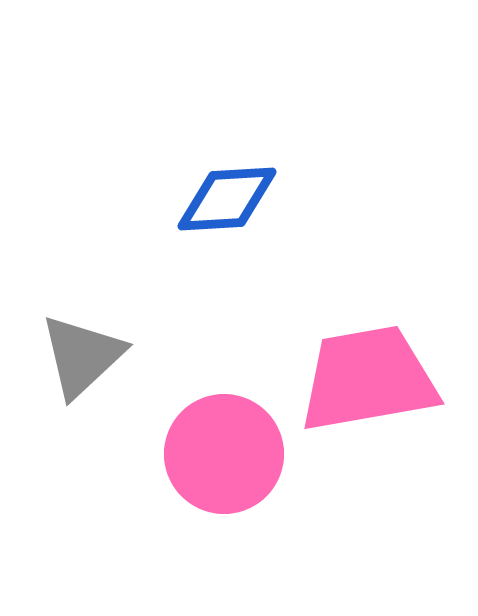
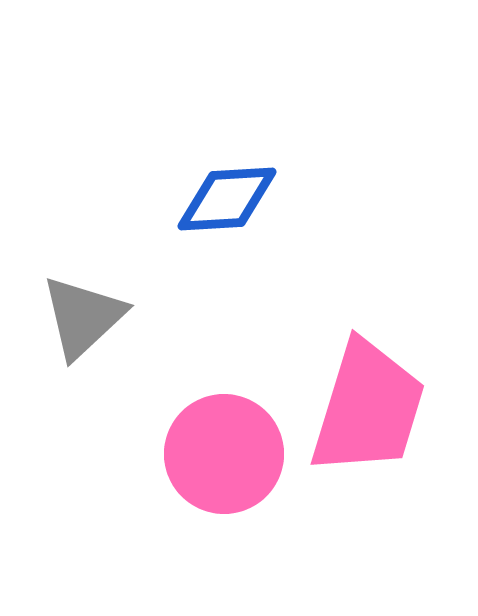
gray triangle: moved 1 px right, 39 px up
pink trapezoid: moved 29 px down; rotated 117 degrees clockwise
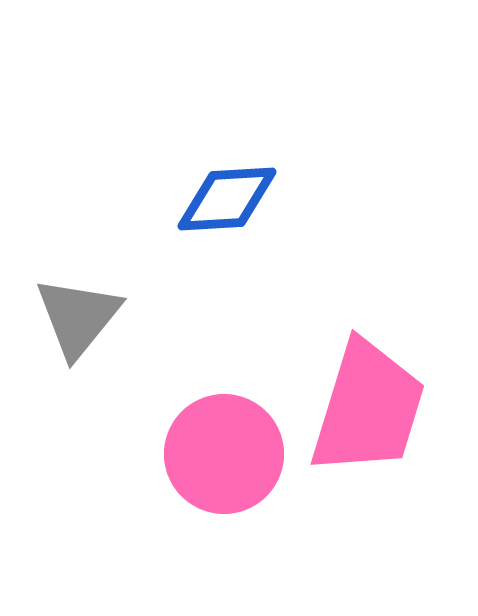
gray triangle: moved 5 px left; rotated 8 degrees counterclockwise
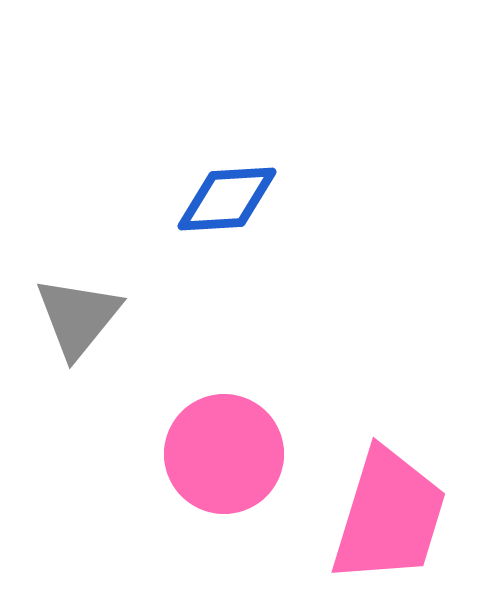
pink trapezoid: moved 21 px right, 108 px down
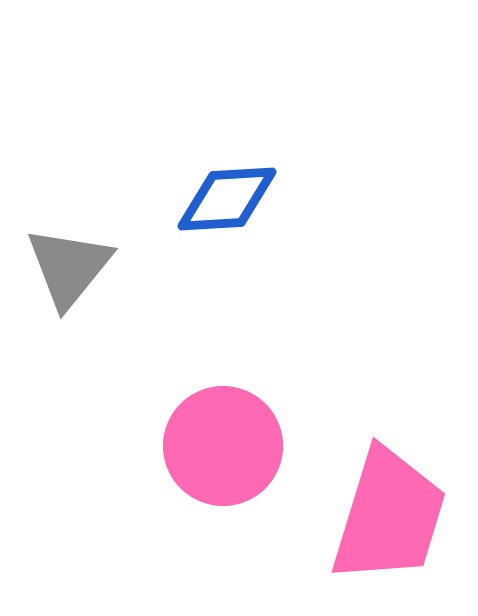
gray triangle: moved 9 px left, 50 px up
pink circle: moved 1 px left, 8 px up
